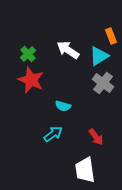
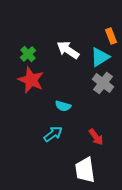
cyan triangle: moved 1 px right, 1 px down
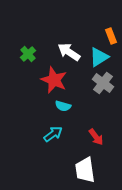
white arrow: moved 1 px right, 2 px down
cyan triangle: moved 1 px left
red star: moved 23 px right
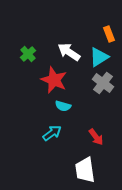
orange rectangle: moved 2 px left, 2 px up
cyan arrow: moved 1 px left, 1 px up
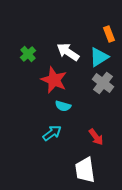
white arrow: moved 1 px left
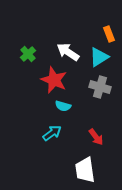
gray cross: moved 3 px left, 4 px down; rotated 20 degrees counterclockwise
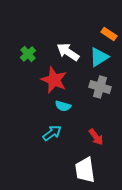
orange rectangle: rotated 35 degrees counterclockwise
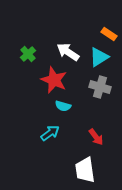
cyan arrow: moved 2 px left
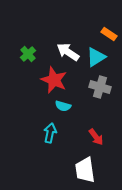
cyan triangle: moved 3 px left
cyan arrow: rotated 42 degrees counterclockwise
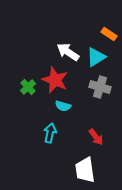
green cross: moved 33 px down
red star: moved 1 px right
